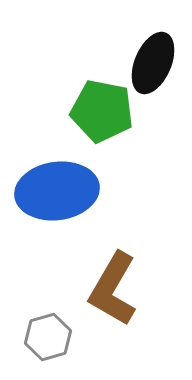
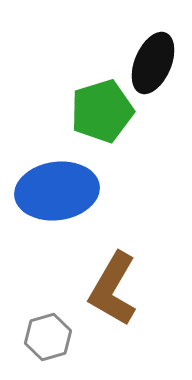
green pentagon: rotated 28 degrees counterclockwise
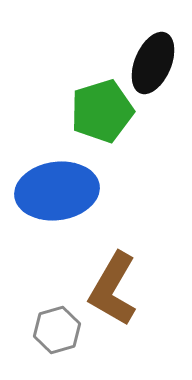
gray hexagon: moved 9 px right, 7 px up
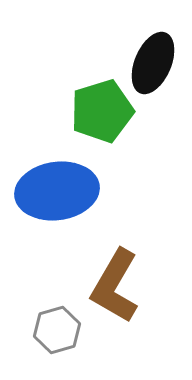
brown L-shape: moved 2 px right, 3 px up
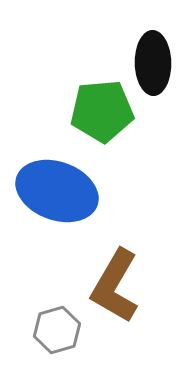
black ellipse: rotated 24 degrees counterclockwise
green pentagon: rotated 12 degrees clockwise
blue ellipse: rotated 28 degrees clockwise
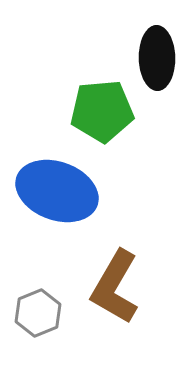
black ellipse: moved 4 px right, 5 px up
brown L-shape: moved 1 px down
gray hexagon: moved 19 px left, 17 px up; rotated 6 degrees counterclockwise
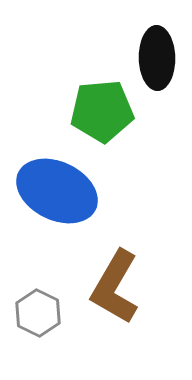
blue ellipse: rotated 6 degrees clockwise
gray hexagon: rotated 12 degrees counterclockwise
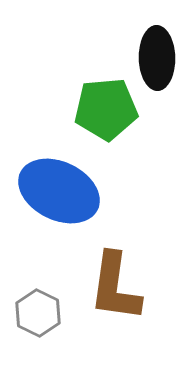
green pentagon: moved 4 px right, 2 px up
blue ellipse: moved 2 px right
brown L-shape: rotated 22 degrees counterclockwise
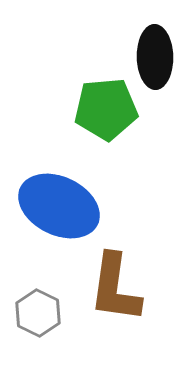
black ellipse: moved 2 px left, 1 px up
blue ellipse: moved 15 px down
brown L-shape: moved 1 px down
